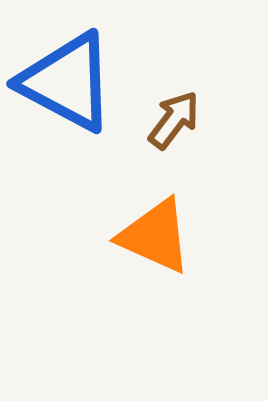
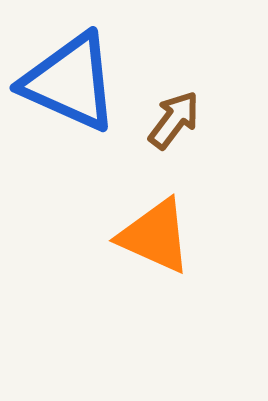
blue triangle: moved 3 px right; rotated 4 degrees counterclockwise
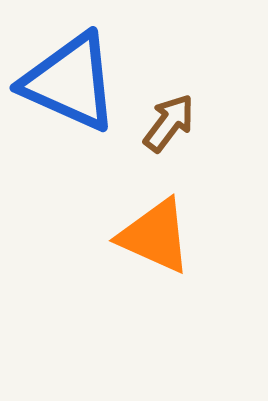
brown arrow: moved 5 px left, 3 px down
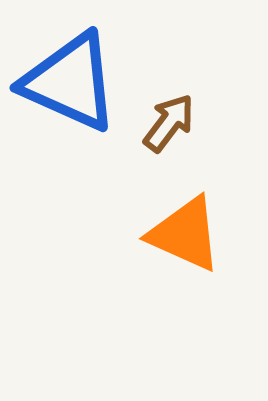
orange triangle: moved 30 px right, 2 px up
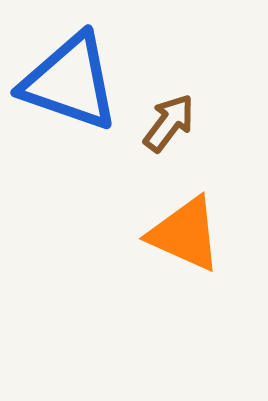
blue triangle: rotated 5 degrees counterclockwise
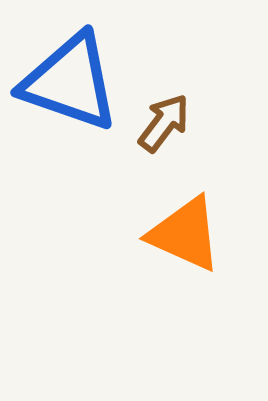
brown arrow: moved 5 px left
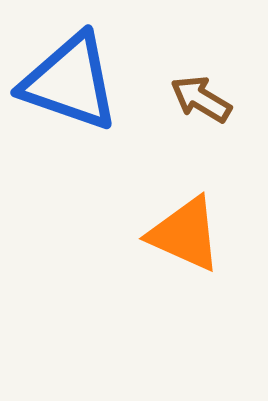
brown arrow: moved 37 px right, 24 px up; rotated 96 degrees counterclockwise
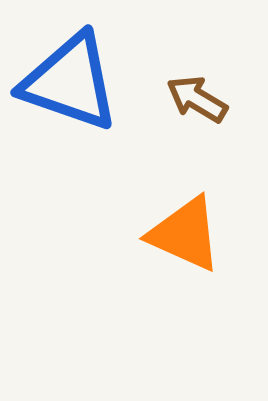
brown arrow: moved 4 px left
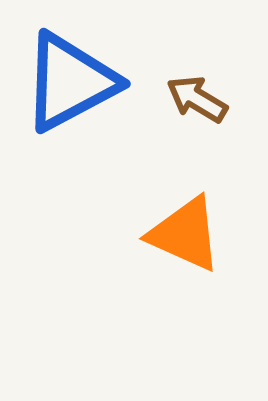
blue triangle: rotated 47 degrees counterclockwise
